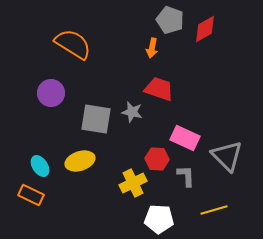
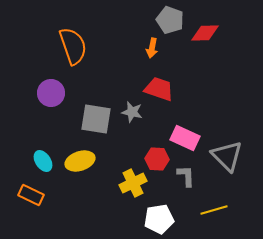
red diamond: moved 4 px down; rotated 28 degrees clockwise
orange semicircle: moved 2 px down; rotated 39 degrees clockwise
cyan ellipse: moved 3 px right, 5 px up
white pentagon: rotated 12 degrees counterclockwise
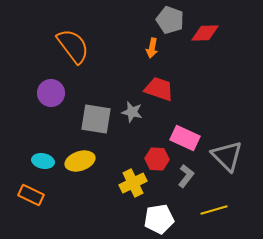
orange semicircle: rotated 18 degrees counterclockwise
cyan ellipse: rotated 45 degrees counterclockwise
gray L-shape: rotated 40 degrees clockwise
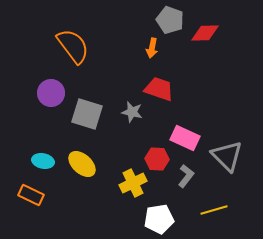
gray square: moved 9 px left, 5 px up; rotated 8 degrees clockwise
yellow ellipse: moved 2 px right, 3 px down; rotated 60 degrees clockwise
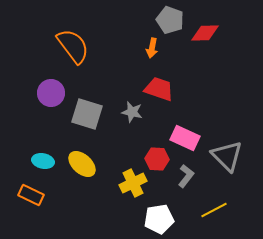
yellow line: rotated 12 degrees counterclockwise
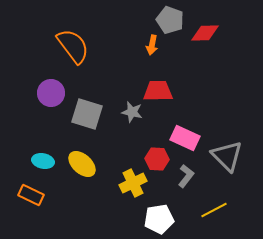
orange arrow: moved 3 px up
red trapezoid: moved 1 px left, 2 px down; rotated 20 degrees counterclockwise
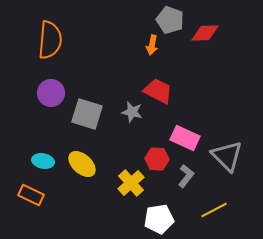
orange semicircle: moved 23 px left, 6 px up; rotated 42 degrees clockwise
red trapezoid: rotated 28 degrees clockwise
yellow cross: moved 2 px left; rotated 16 degrees counterclockwise
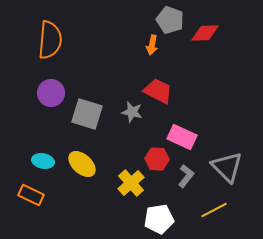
pink rectangle: moved 3 px left, 1 px up
gray triangle: moved 11 px down
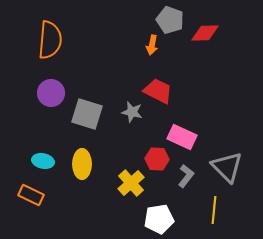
yellow ellipse: rotated 48 degrees clockwise
yellow line: rotated 56 degrees counterclockwise
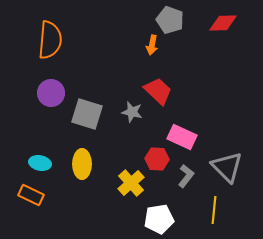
red diamond: moved 18 px right, 10 px up
red trapezoid: rotated 16 degrees clockwise
cyan ellipse: moved 3 px left, 2 px down
